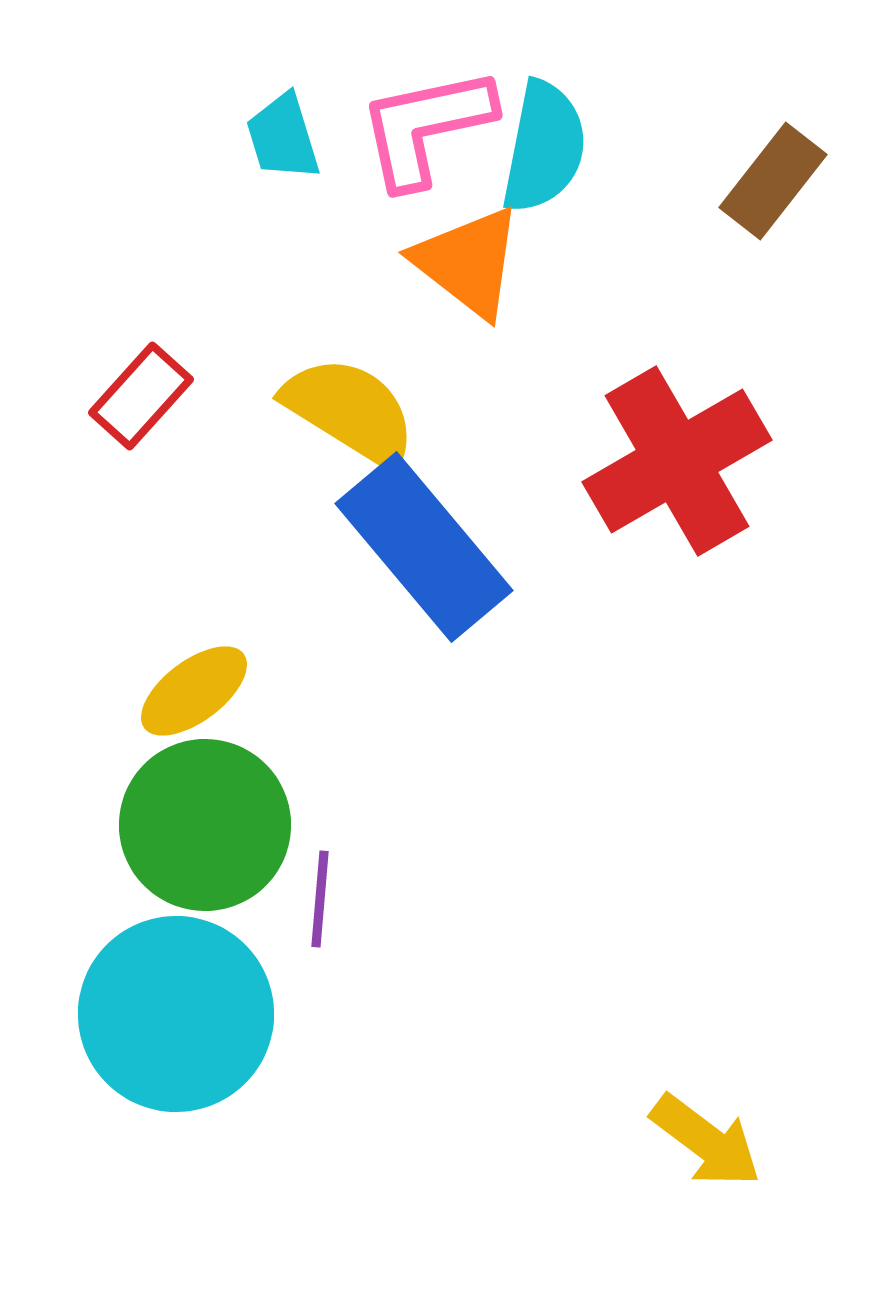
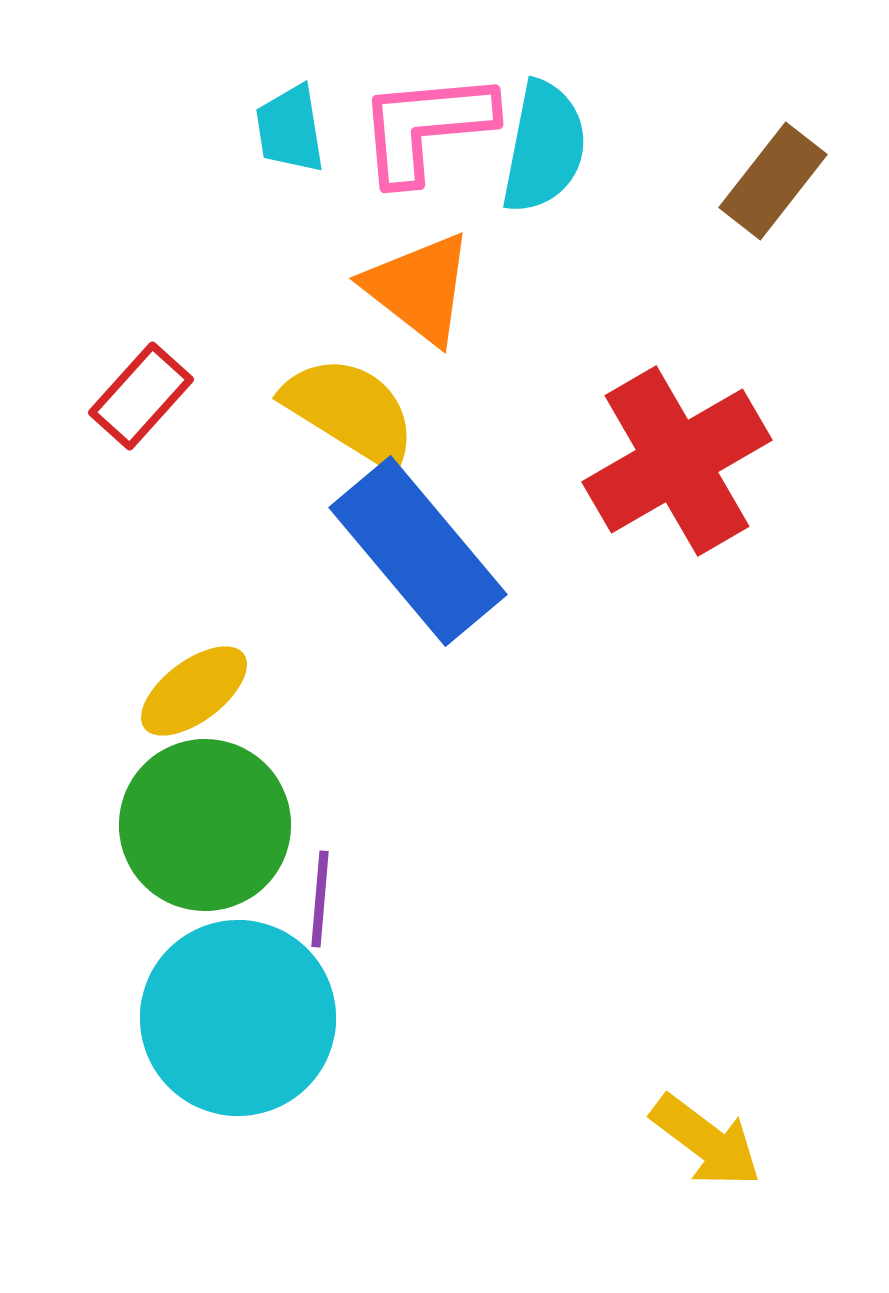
pink L-shape: rotated 7 degrees clockwise
cyan trapezoid: moved 7 px right, 8 px up; rotated 8 degrees clockwise
orange triangle: moved 49 px left, 26 px down
blue rectangle: moved 6 px left, 4 px down
cyan circle: moved 62 px right, 4 px down
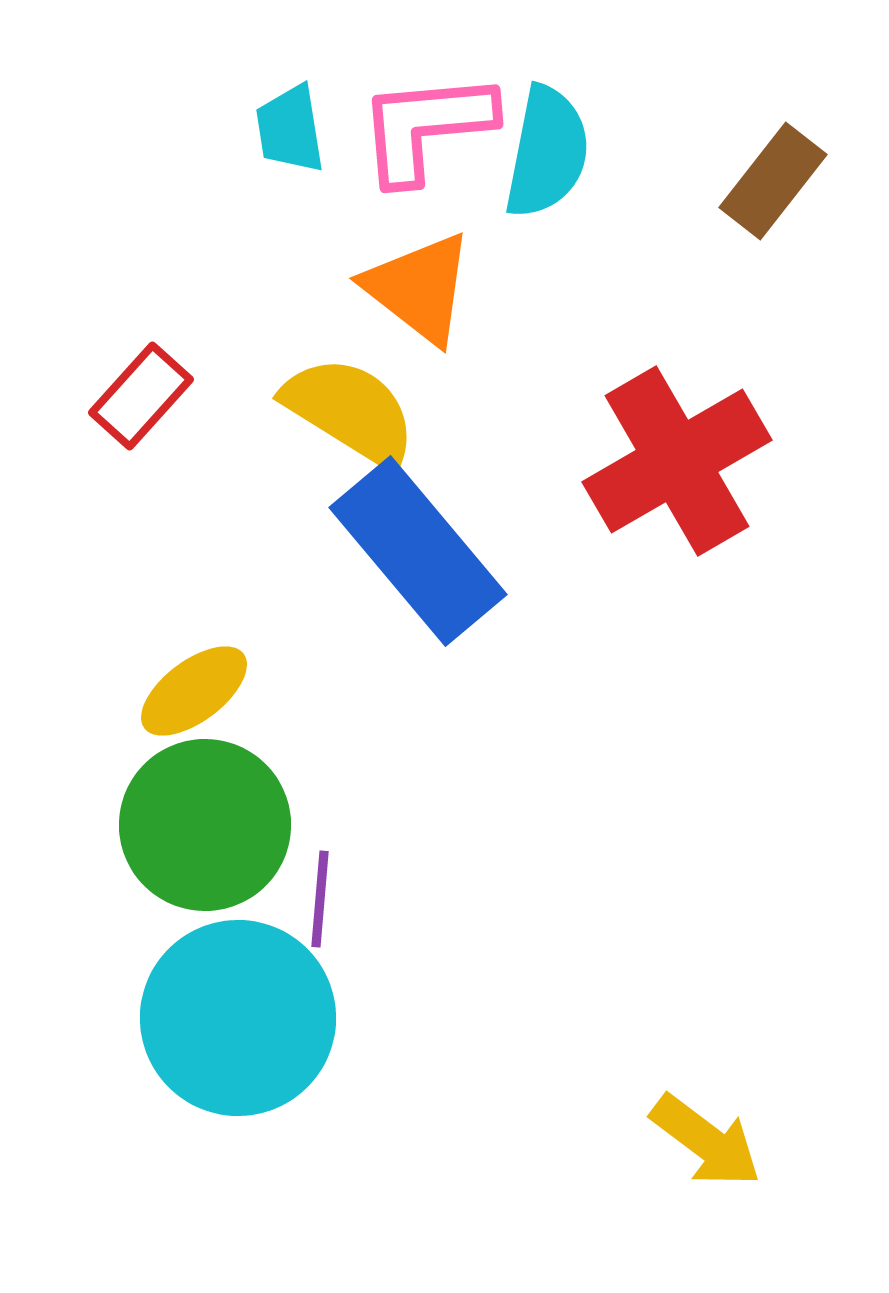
cyan semicircle: moved 3 px right, 5 px down
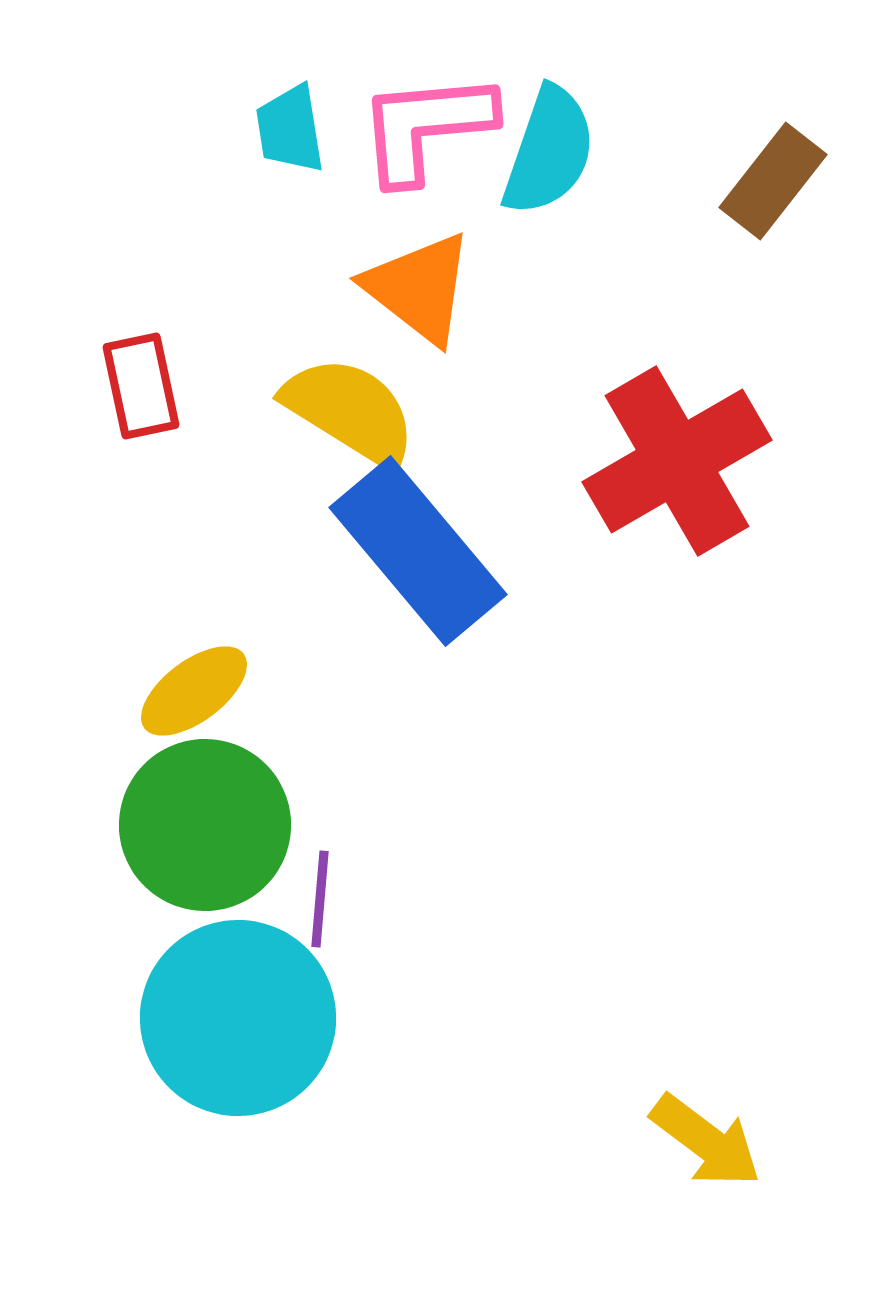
cyan semicircle: moved 2 px right, 1 px up; rotated 8 degrees clockwise
red rectangle: moved 10 px up; rotated 54 degrees counterclockwise
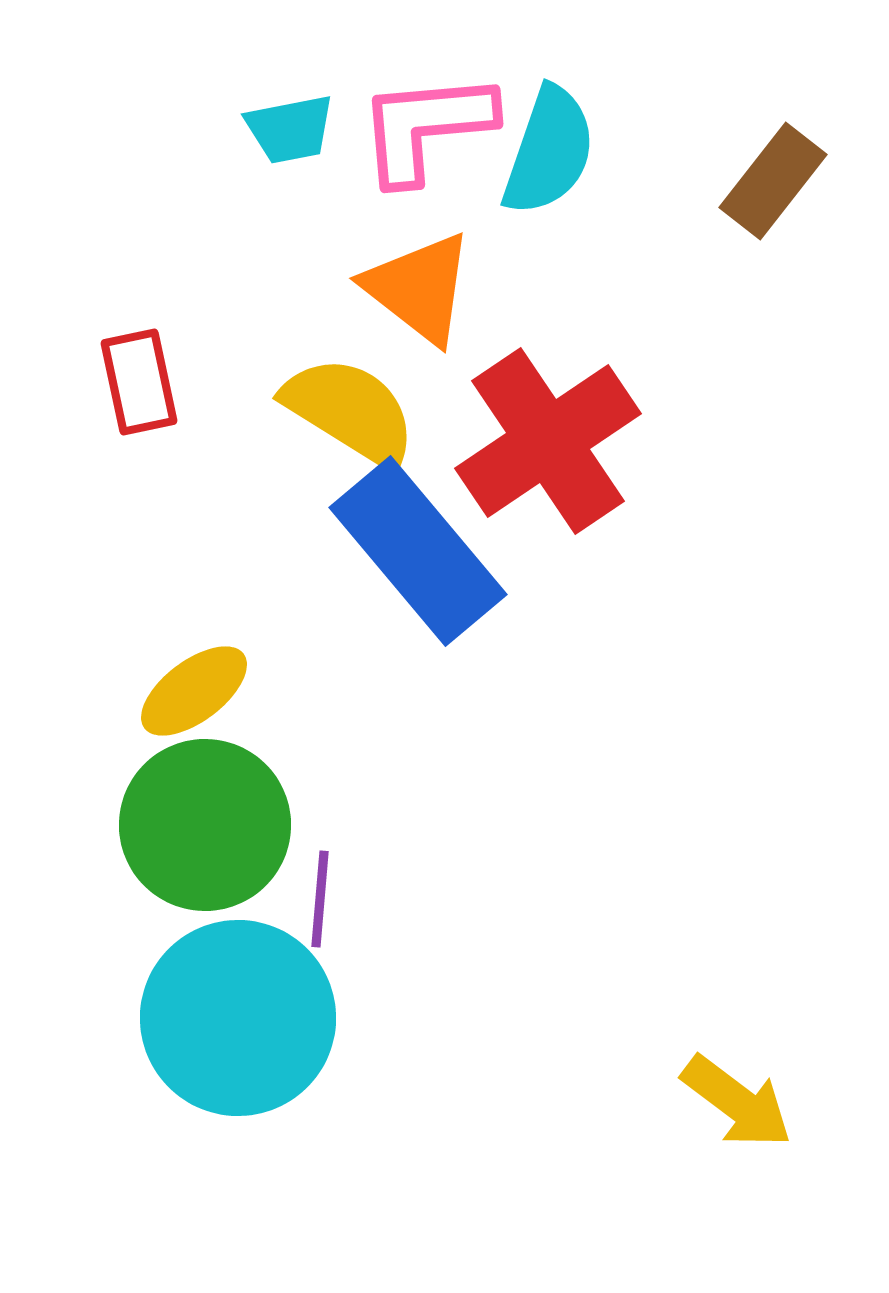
cyan trapezoid: rotated 92 degrees counterclockwise
red rectangle: moved 2 px left, 4 px up
red cross: moved 129 px left, 20 px up; rotated 4 degrees counterclockwise
yellow arrow: moved 31 px right, 39 px up
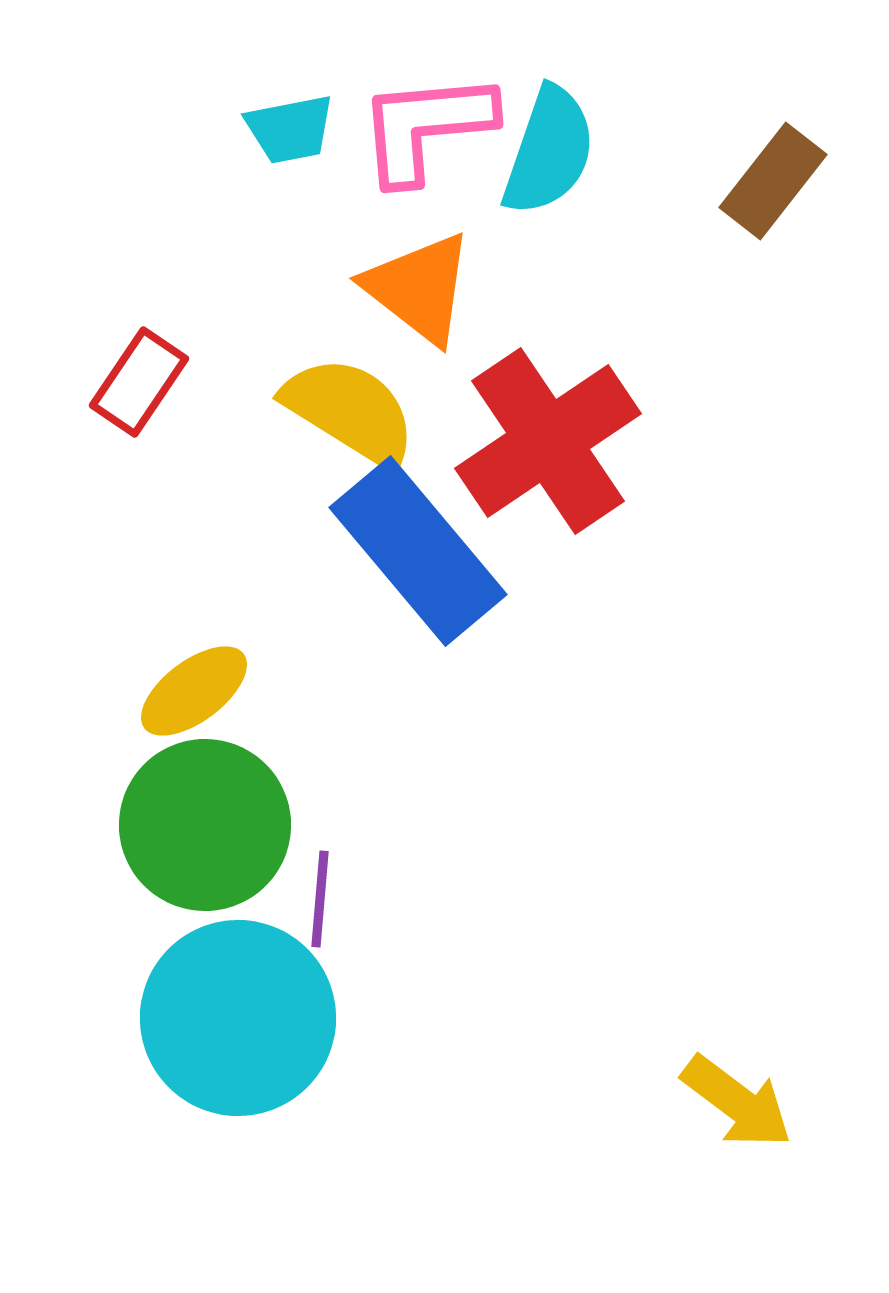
red rectangle: rotated 46 degrees clockwise
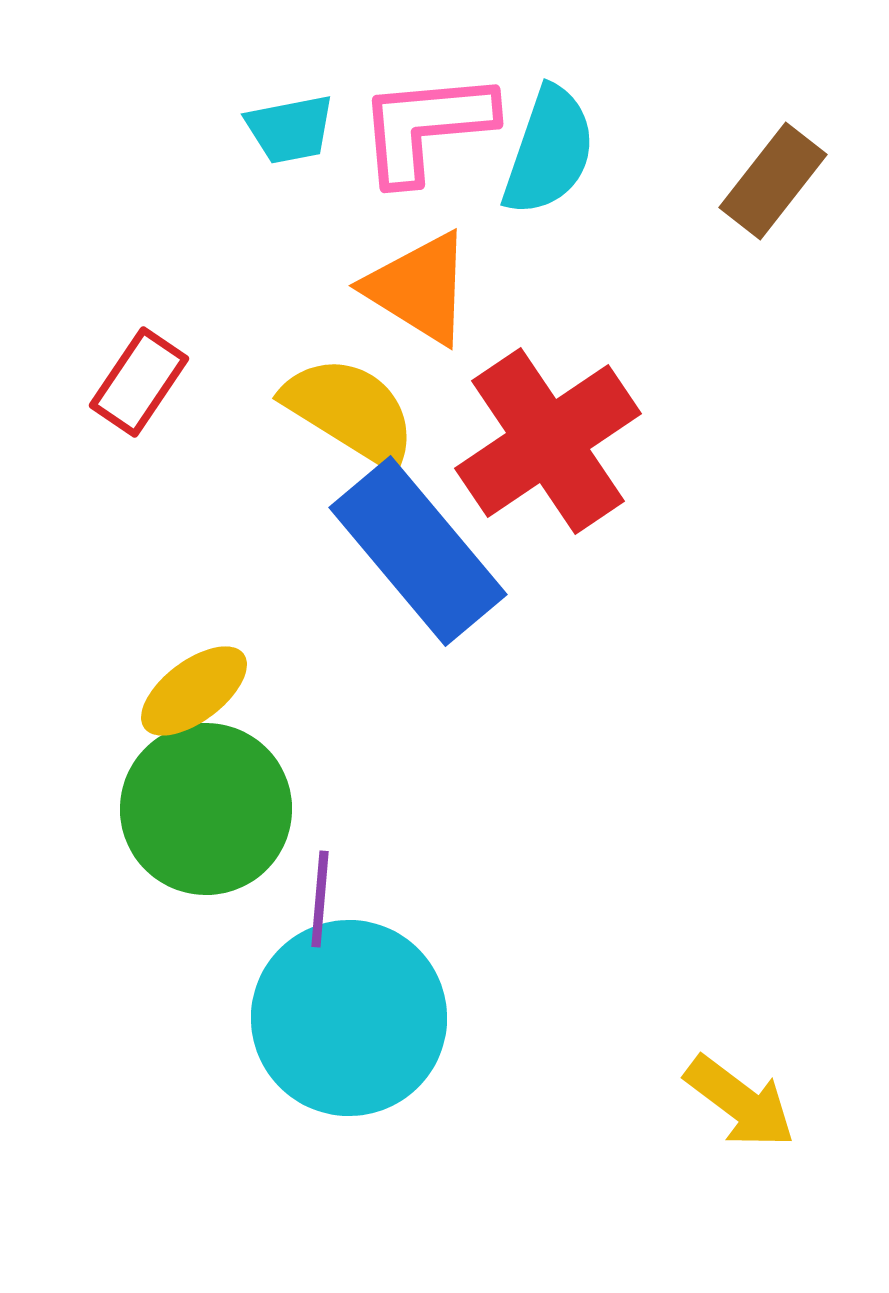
orange triangle: rotated 6 degrees counterclockwise
green circle: moved 1 px right, 16 px up
cyan circle: moved 111 px right
yellow arrow: moved 3 px right
